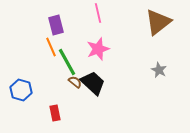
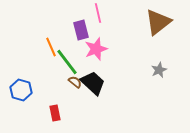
purple rectangle: moved 25 px right, 5 px down
pink star: moved 2 px left
green line: rotated 8 degrees counterclockwise
gray star: rotated 21 degrees clockwise
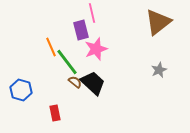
pink line: moved 6 px left
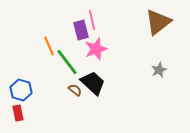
pink line: moved 7 px down
orange line: moved 2 px left, 1 px up
brown semicircle: moved 8 px down
red rectangle: moved 37 px left
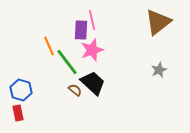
purple rectangle: rotated 18 degrees clockwise
pink star: moved 4 px left, 1 px down
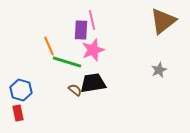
brown triangle: moved 5 px right, 1 px up
pink star: moved 1 px right
green line: rotated 36 degrees counterclockwise
black trapezoid: rotated 52 degrees counterclockwise
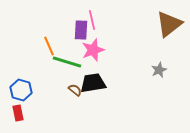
brown triangle: moved 6 px right, 3 px down
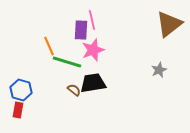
brown semicircle: moved 1 px left
red rectangle: moved 3 px up; rotated 21 degrees clockwise
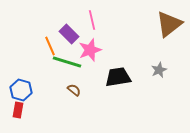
purple rectangle: moved 12 px left, 4 px down; rotated 48 degrees counterclockwise
orange line: moved 1 px right
pink star: moved 3 px left
black trapezoid: moved 25 px right, 6 px up
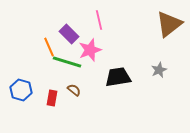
pink line: moved 7 px right
orange line: moved 1 px left, 1 px down
red rectangle: moved 34 px right, 12 px up
